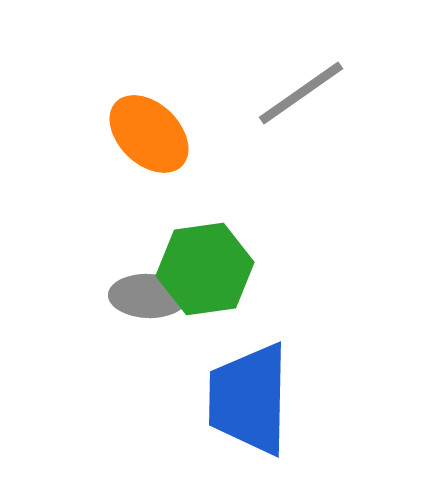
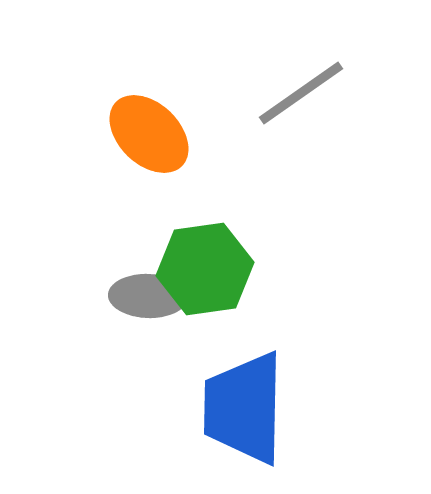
blue trapezoid: moved 5 px left, 9 px down
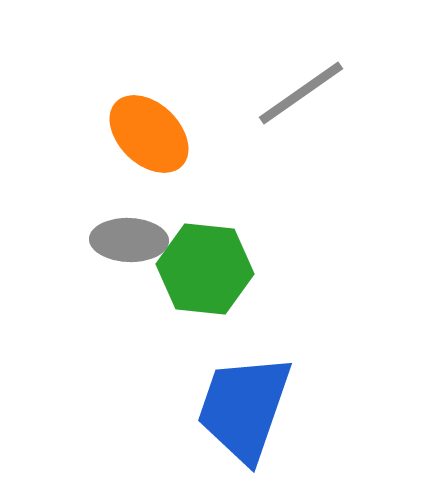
green hexagon: rotated 14 degrees clockwise
gray ellipse: moved 19 px left, 56 px up
blue trapezoid: rotated 18 degrees clockwise
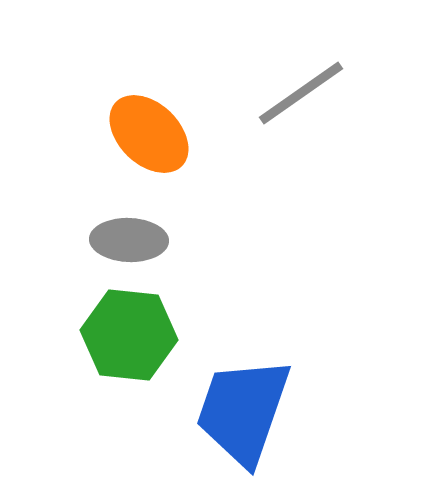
green hexagon: moved 76 px left, 66 px down
blue trapezoid: moved 1 px left, 3 px down
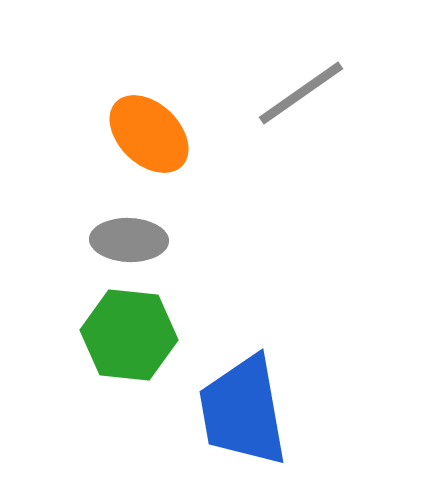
blue trapezoid: rotated 29 degrees counterclockwise
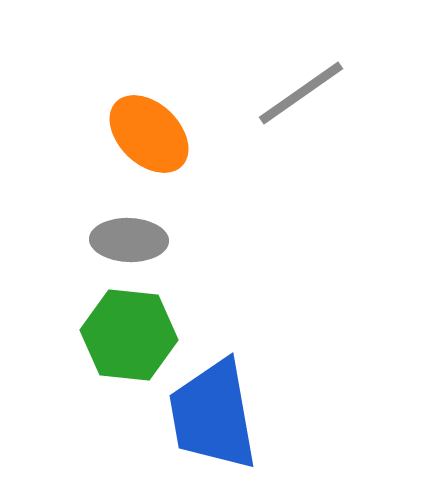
blue trapezoid: moved 30 px left, 4 px down
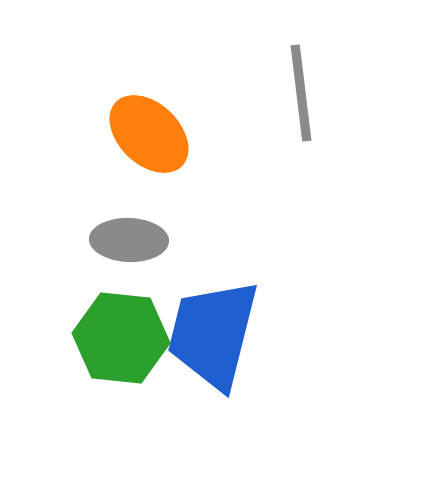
gray line: rotated 62 degrees counterclockwise
green hexagon: moved 8 px left, 3 px down
blue trapezoid: moved 81 px up; rotated 24 degrees clockwise
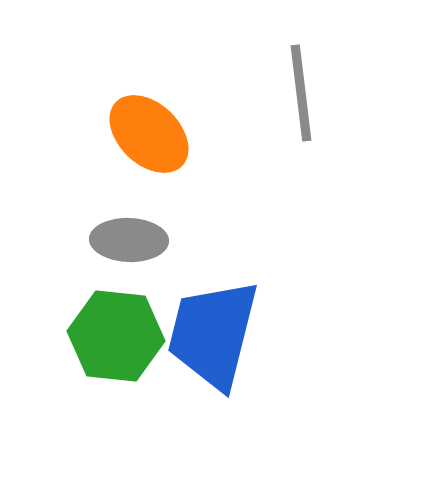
green hexagon: moved 5 px left, 2 px up
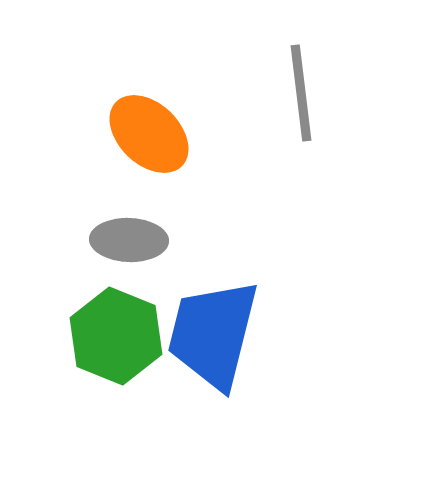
green hexagon: rotated 16 degrees clockwise
